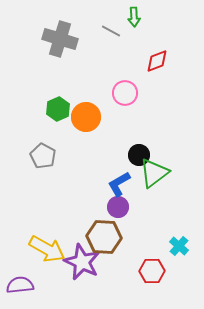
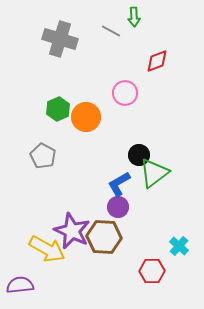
purple star: moved 10 px left, 31 px up
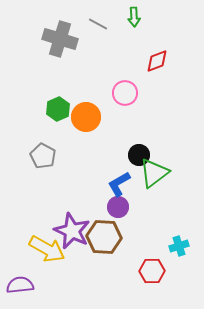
gray line: moved 13 px left, 7 px up
cyan cross: rotated 30 degrees clockwise
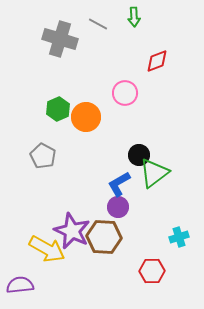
cyan cross: moved 9 px up
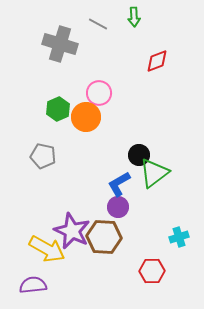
gray cross: moved 5 px down
pink circle: moved 26 px left
gray pentagon: rotated 15 degrees counterclockwise
purple semicircle: moved 13 px right
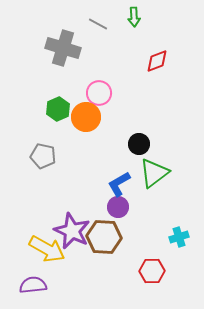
gray cross: moved 3 px right, 4 px down
black circle: moved 11 px up
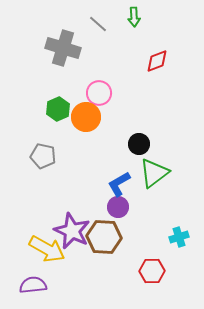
gray line: rotated 12 degrees clockwise
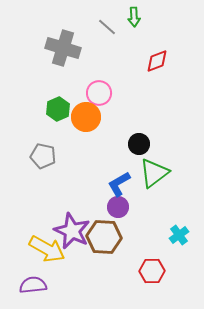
gray line: moved 9 px right, 3 px down
cyan cross: moved 2 px up; rotated 18 degrees counterclockwise
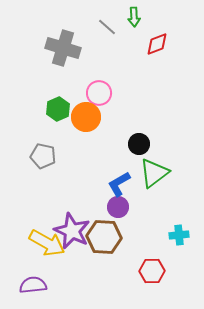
red diamond: moved 17 px up
cyan cross: rotated 30 degrees clockwise
yellow arrow: moved 6 px up
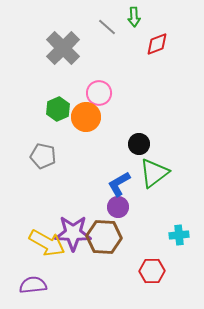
gray cross: rotated 28 degrees clockwise
purple star: moved 1 px right, 2 px down; rotated 24 degrees counterclockwise
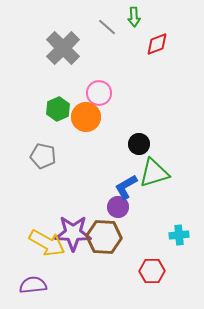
green triangle: rotated 20 degrees clockwise
blue L-shape: moved 7 px right, 3 px down
